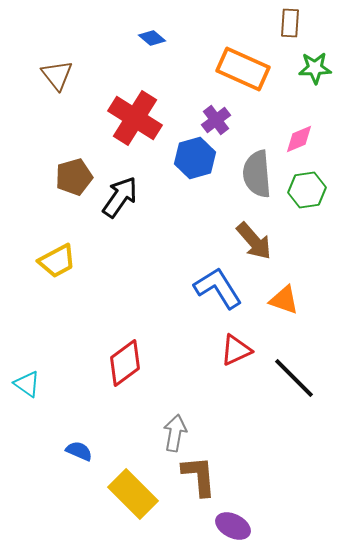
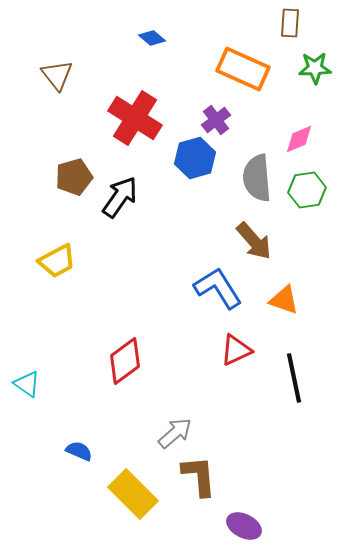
gray semicircle: moved 4 px down
red diamond: moved 2 px up
black line: rotated 33 degrees clockwise
gray arrow: rotated 39 degrees clockwise
purple ellipse: moved 11 px right
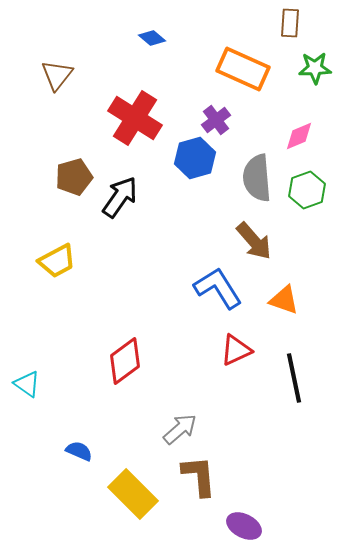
brown triangle: rotated 16 degrees clockwise
pink diamond: moved 3 px up
green hexagon: rotated 12 degrees counterclockwise
gray arrow: moved 5 px right, 4 px up
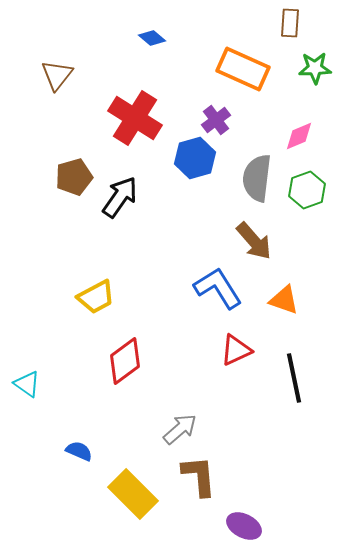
gray semicircle: rotated 12 degrees clockwise
yellow trapezoid: moved 39 px right, 36 px down
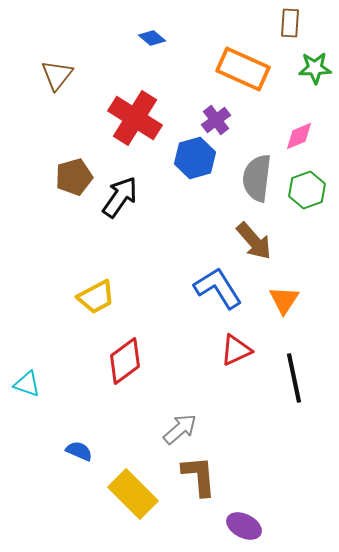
orange triangle: rotated 44 degrees clockwise
cyan triangle: rotated 16 degrees counterclockwise
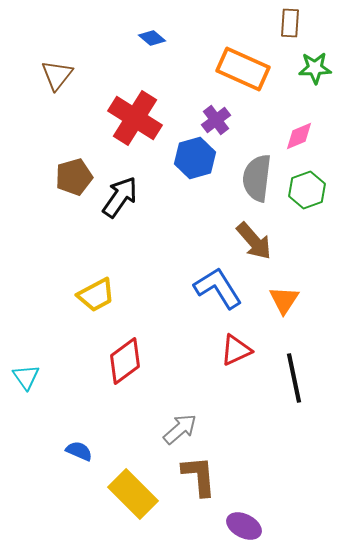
yellow trapezoid: moved 2 px up
cyan triangle: moved 1 px left, 7 px up; rotated 36 degrees clockwise
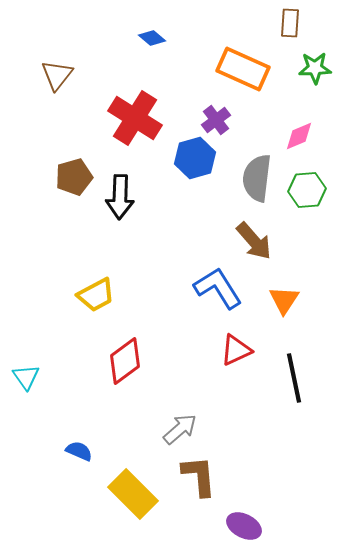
green hexagon: rotated 15 degrees clockwise
black arrow: rotated 147 degrees clockwise
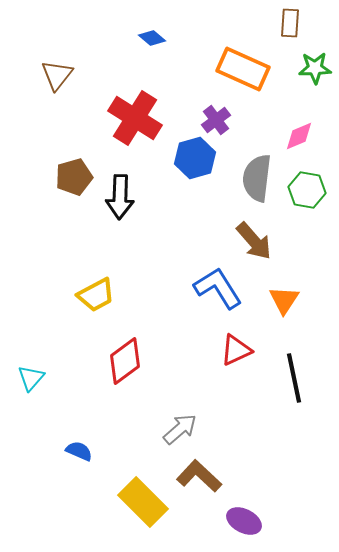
green hexagon: rotated 15 degrees clockwise
cyan triangle: moved 5 px right, 1 px down; rotated 16 degrees clockwise
brown L-shape: rotated 42 degrees counterclockwise
yellow rectangle: moved 10 px right, 8 px down
purple ellipse: moved 5 px up
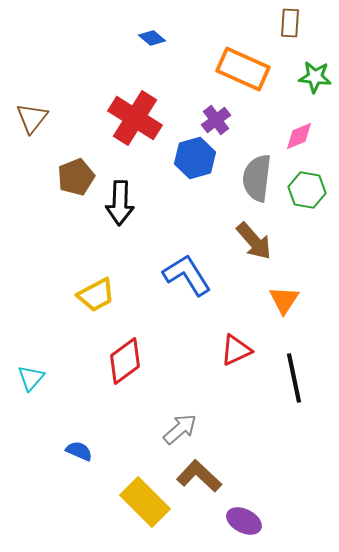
green star: moved 9 px down; rotated 8 degrees clockwise
brown triangle: moved 25 px left, 43 px down
brown pentagon: moved 2 px right; rotated 6 degrees counterclockwise
black arrow: moved 6 px down
blue L-shape: moved 31 px left, 13 px up
yellow rectangle: moved 2 px right
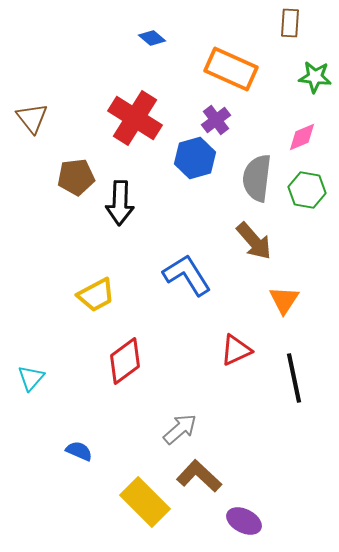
orange rectangle: moved 12 px left
brown triangle: rotated 16 degrees counterclockwise
pink diamond: moved 3 px right, 1 px down
brown pentagon: rotated 15 degrees clockwise
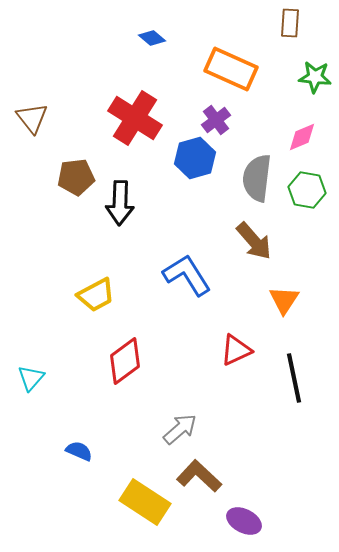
yellow rectangle: rotated 12 degrees counterclockwise
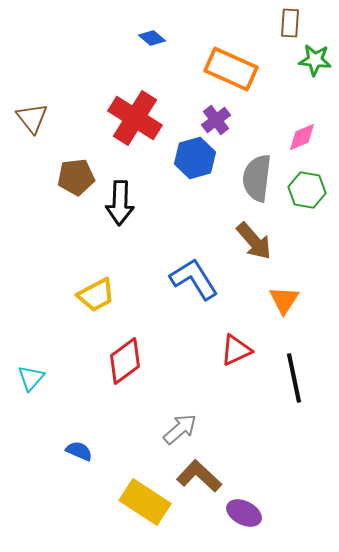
green star: moved 17 px up
blue L-shape: moved 7 px right, 4 px down
purple ellipse: moved 8 px up
